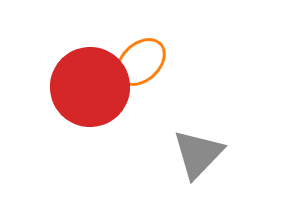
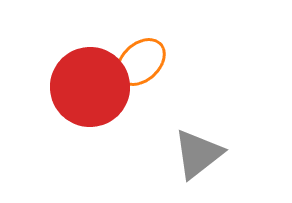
gray triangle: rotated 8 degrees clockwise
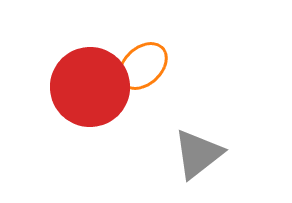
orange ellipse: moved 2 px right, 4 px down
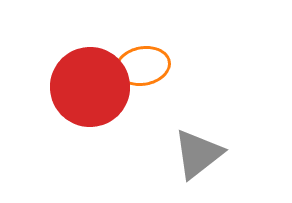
orange ellipse: rotated 33 degrees clockwise
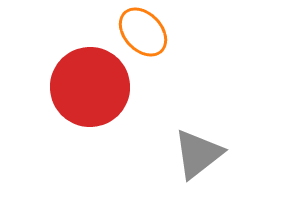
orange ellipse: moved 34 px up; rotated 57 degrees clockwise
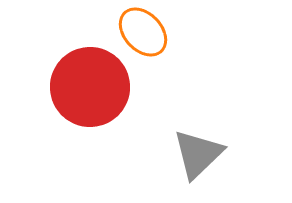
gray triangle: rotated 6 degrees counterclockwise
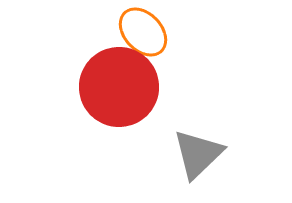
red circle: moved 29 px right
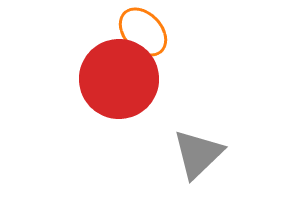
red circle: moved 8 px up
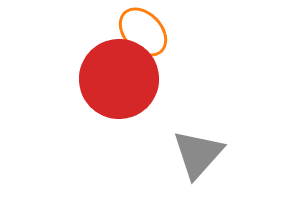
gray triangle: rotated 4 degrees counterclockwise
